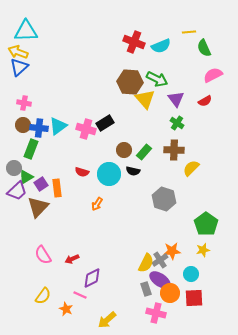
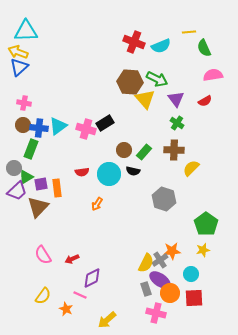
pink semicircle at (213, 75): rotated 18 degrees clockwise
red semicircle at (82, 172): rotated 24 degrees counterclockwise
purple square at (41, 184): rotated 24 degrees clockwise
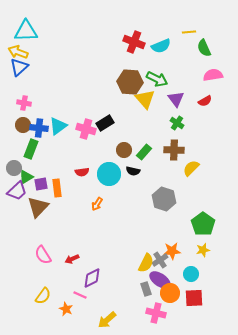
green pentagon at (206, 224): moved 3 px left
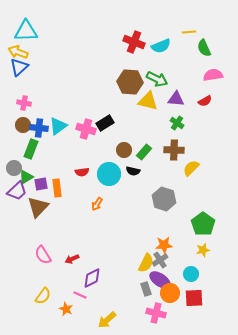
yellow triangle at (145, 99): moved 3 px right, 2 px down; rotated 35 degrees counterclockwise
purple triangle at (176, 99): rotated 48 degrees counterclockwise
orange star at (172, 251): moved 8 px left, 6 px up
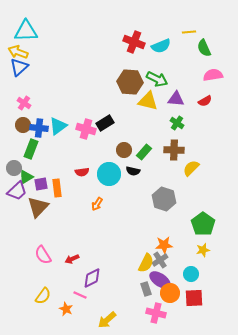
pink cross at (24, 103): rotated 24 degrees clockwise
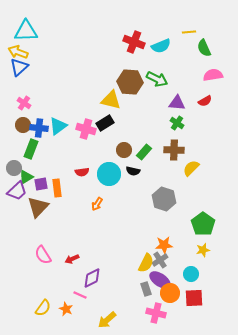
purple triangle at (176, 99): moved 1 px right, 4 px down
yellow triangle at (148, 101): moved 37 px left, 1 px up
yellow semicircle at (43, 296): moved 12 px down
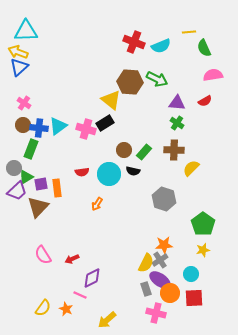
yellow triangle at (111, 100): rotated 25 degrees clockwise
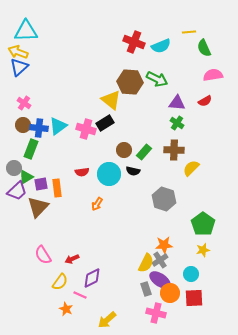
yellow semicircle at (43, 308): moved 17 px right, 26 px up
